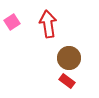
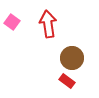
pink square: rotated 21 degrees counterclockwise
brown circle: moved 3 px right
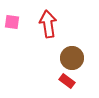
pink square: rotated 28 degrees counterclockwise
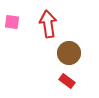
brown circle: moved 3 px left, 5 px up
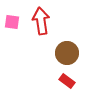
red arrow: moved 7 px left, 3 px up
brown circle: moved 2 px left
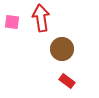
red arrow: moved 3 px up
brown circle: moved 5 px left, 4 px up
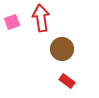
pink square: rotated 28 degrees counterclockwise
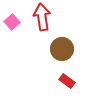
red arrow: moved 1 px right, 1 px up
pink square: rotated 21 degrees counterclockwise
